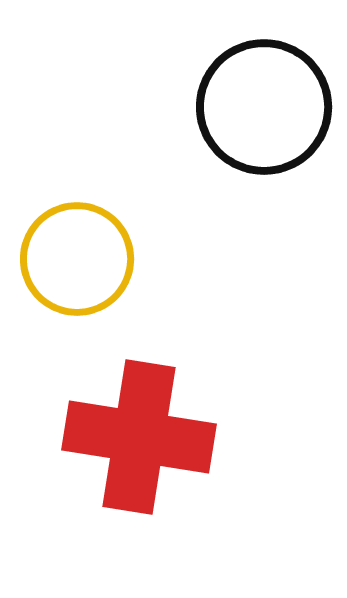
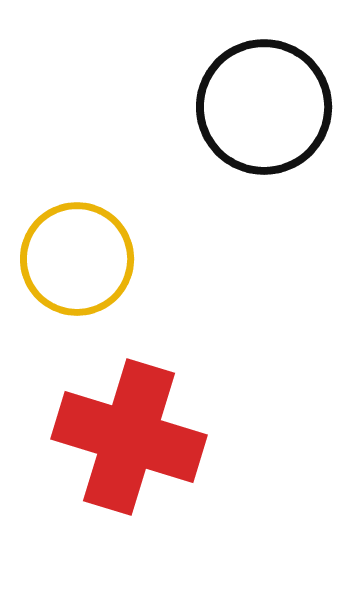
red cross: moved 10 px left; rotated 8 degrees clockwise
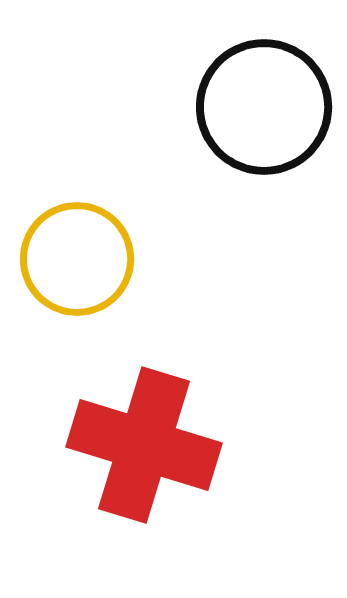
red cross: moved 15 px right, 8 px down
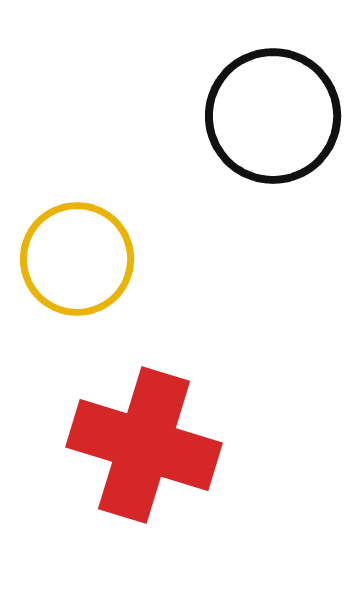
black circle: moved 9 px right, 9 px down
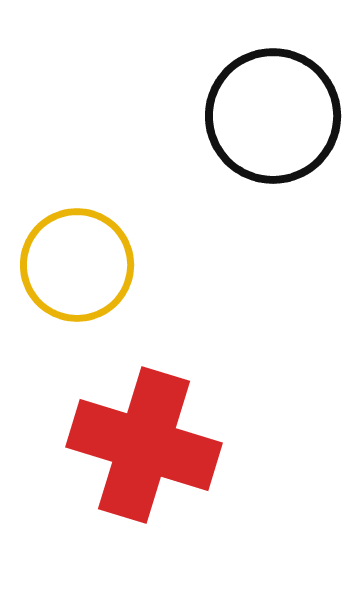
yellow circle: moved 6 px down
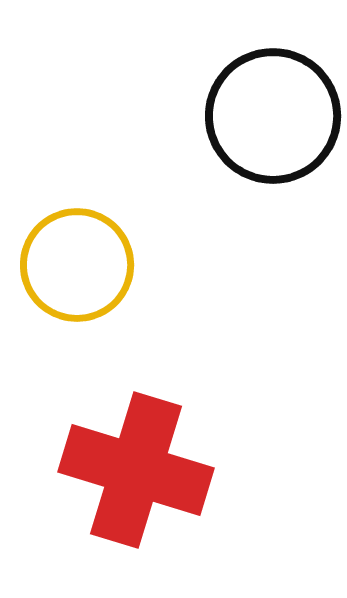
red cross: moved 8 px left, 25 px down
